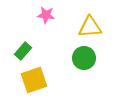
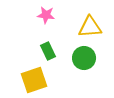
green rectangle: moved 25 px right; rotated 66 degrees counterclockwise
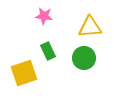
pink star: moved 2 px left, 1 px down
yellow square: moved 10 px left, 7 px up
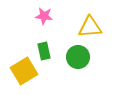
green rectangle: moved 4 px left; rotated 12 degrees clockwise
green circle: moved 6 px left, 1 px up
yellow square: moved 2 px up; rotated 12 degrees counterclockwise
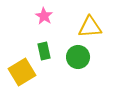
pink star: rotated 24 degrees clockwise
yellow square: moved 2 px left, 1 px down
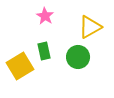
pink star: moved 1 px right
yellow triangle: rotated 25 degrees counterclockwise
yellow square: moved 2 px left, 6 px up
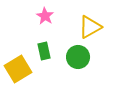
yellow square: moved 2 px left, 3 px down
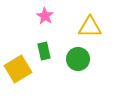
yellow triangle: rotated 30 degrees clockwise
green circle: moved 2 px down
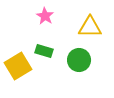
green rectangle: rotated 60 degrees counterclockwise
green circle: moved 1 px right, 1 px down
yellow square: moved 3 px up
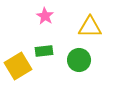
green rectangle: rotated 24 degrees counterclockwise
